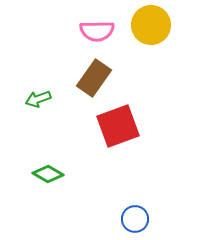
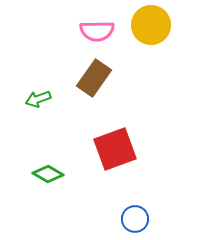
red square: moved 3 px left, 23 px down
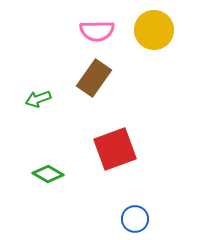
yellow circle: moved 3 px right, 5 px down
